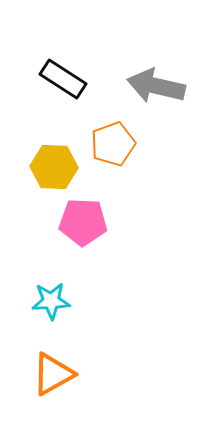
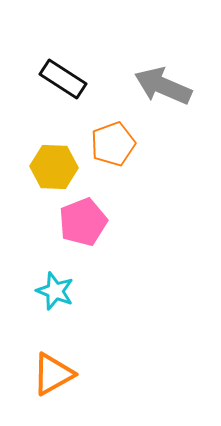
gray arrow: moved 7 px right; rotated 10 degrees clockwise
pink pentagon: rotated 24 degrees counterclockwise
cyan star: moved 4 px right, 10 px up; rotated 24 degrees clockwise
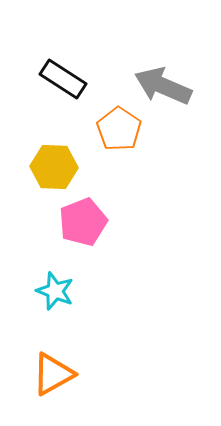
orange pentagon: moved 6 px right, 15 px up; rotated 18 degrees counterclockwise
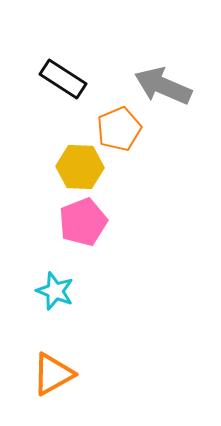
orange pentagon: rotated 15 degrees clockwise
yellow hexagon: moved 26 px right
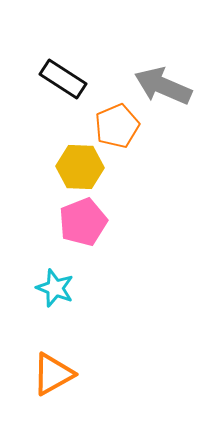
orange pentagon: moved 2 px left, 3 px up
cyan star: moved 3 px up
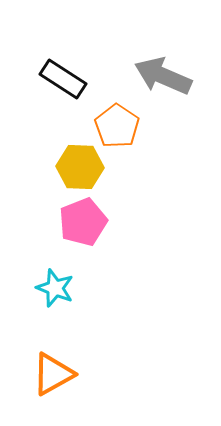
gray arrow: moved 10 px up
orange pentagon: rotated 15 degrees counterclockwise
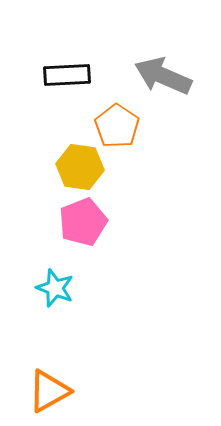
black rectangle: moved 4 px right, 4 px up; rotated 36 degrees counterclockwise
yellow hexagon: rotated 6 degrees clockwise
orange triangle: moved 4 px left, 17 px down
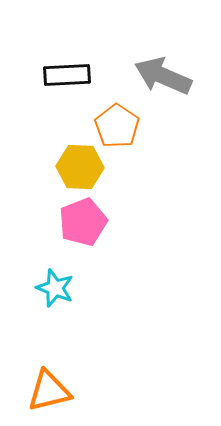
yellow hexagon: rotated 6 degrees counterclockwise
orange triangle: rotated 15 degrees clockwise
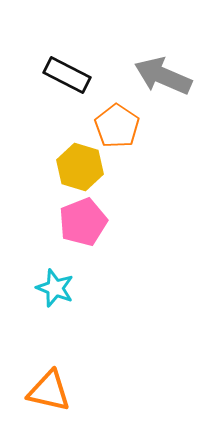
black rectangle: rotated 30 degrees clockwise
yellow hexagon: rotated 15 degrees clockwise
orange triangle: rotated 27 degrees clockwise
